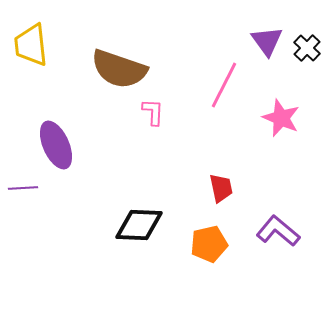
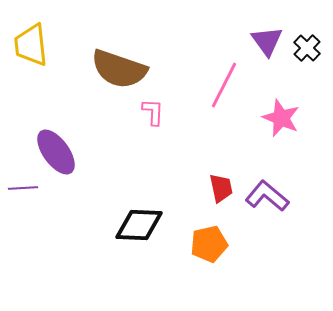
purple ellipse: moved 7 px down; rotated 12 degrees counterclockwise
purple L-shape: moved 11 px left, 35 px up
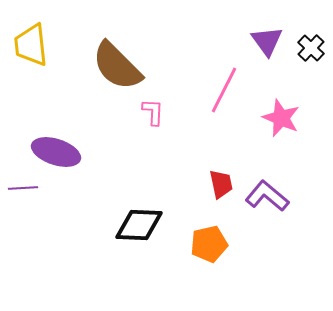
black cross: moved 4 px right
brown semicircle: moved 2 px left, 3 px up; rotated 26 degrees clockwise
pink line: moved 5 px down
purple ellipse: rotated 36 degrees counterclockwise
red trapezoid: moved 4 px up
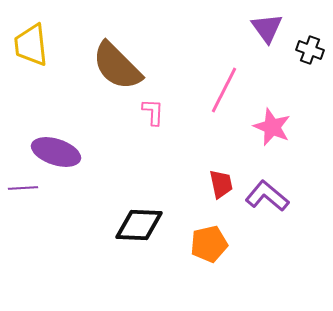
purple triangle: moved 13 px up
black cross: moved 1 px left, 2 px down; rotated 24 degrees counterclockwise
pink star: moved 9 px left, 9 px down
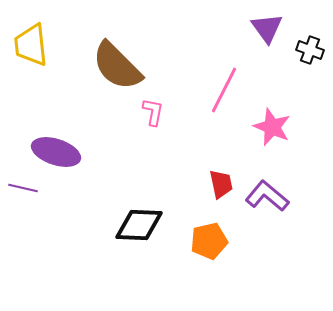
pink L-shape: rotated 8 degrees clockwise
purple line: rotated 16 degrees clockwise
orange pentagon: moved 3 px up
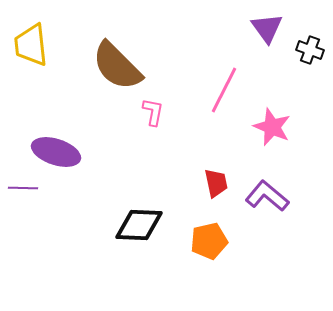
red trapezoid: moved 5 px left, 1 px up
purple line: rotated 12 degrees counterclockwise
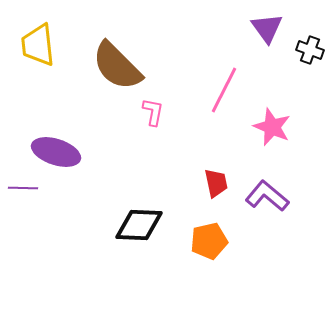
yellow trapezoid: moved 7 px right
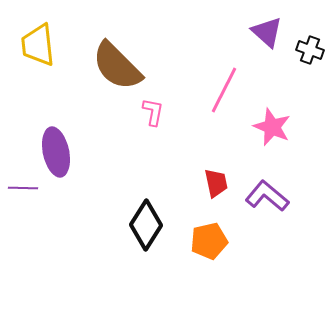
purple triangle: moved 4 px down; rotated 12 degrees counterclockwise
purple ellipse: rotated 60 degrees clockwise
black diamond: moved 7 px right; rotated 60 degrees counterclockwise
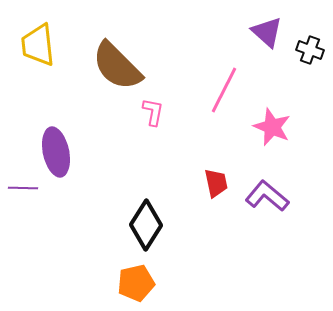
orange pentagon: moved 73 px left, 42 px down
